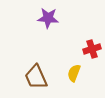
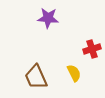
yellow semicircle: rotated 132 degrees clockwise
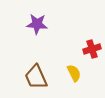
purple star: moved 11 px left, 6 px down
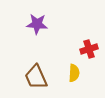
red cross: moved 3 px left
yellow semicircle: rotated 30 degrees clockwise
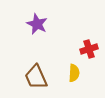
purple star: rotated 20 degrees clockwise
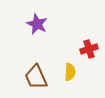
yellow semicircle: moved 4 px left, 1 px up
